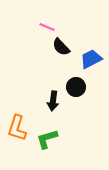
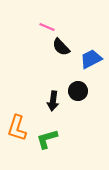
black circle: moved 2 px right, 4 px down
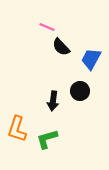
blue trapezoid: rotated 35 degrees counterclockwise
black circle: moved 2 px right
orange L-shape: moved 1 px down
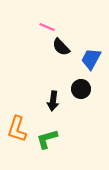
black circle: moved 1 px right, 2 px up
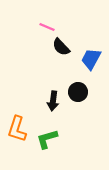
black circle: moved 3 px left, 3 px down
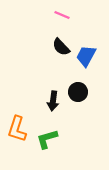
pink line: moved 15 px right, 12 px up
blue trapezoid: moved 5 px left, 3 px up
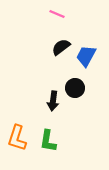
pink line: moved 5 px left, 1 px up
black semicircle: rotated 96 degrees clockwise
black circle: moved 3 px left, 4 px up
orange L-shape: moved 9 px down
green L-shape: moved 1 px right, 2 px down; rotated 65 degrees counterclockwise
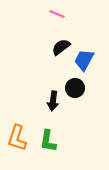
blue trapezoid: moved 2 px left, 4 px down
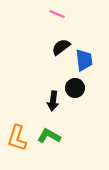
blue trapezoid: rotated 145 degrees clockwise
green L-shape: moved 1 px right, 5 px up; rotated 110 degrees clockwise
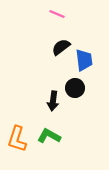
orange L-shape: moved 1 px down
